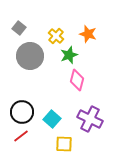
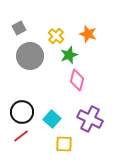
gray square: rotated 24 degrees clockwise
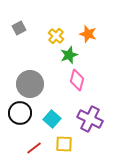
gray circle: moved 28 px down
black circle: moved 2 px left, 1 px down
red line: moved 13 px right, 12 px down
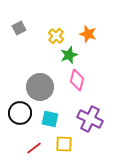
gray circle: moved 10 px right, 3 px down
cyan square: moved 2 px left; rotated 30 degrees counterclockwise
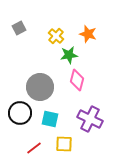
green star: rotated 12 degrees clockwise
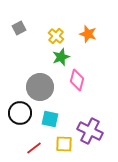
green star: moved 8 px left, 2 px down; rotated 12 degrees counterclockwise
purple cross: moved 12 px down
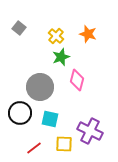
gray square: rotated 24 degrees counterclockwise
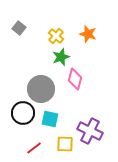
pink diamond: moved 2 px left, 1 px up
gray circle: moved 1 px right, 2 px down
black circle: moved 3 px right
yellow square: moved 1 px right
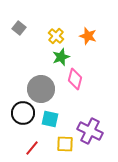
orange star: moved 2 px down
red line: moved 2 px left; rotated 14 degrees counterclockwise
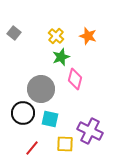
gray square: moved 5 px left, 5 px down
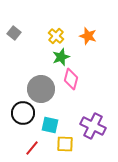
pink diamond: moved 4 px left
cyan square: moved 6 px down
purple cross: moved 3 px right, 5 px up
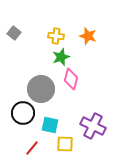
yellow cross: rotated 35 degrees counterclockwise
